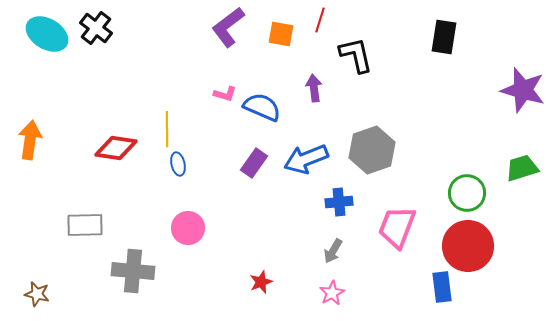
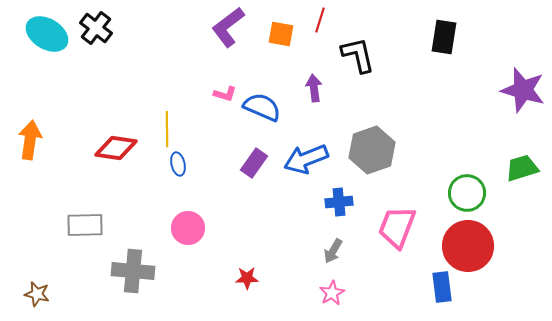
black L-shape: moved 2 px right
red star: moved 14 px left, 4 px up; rotated 20 degrees clockwise
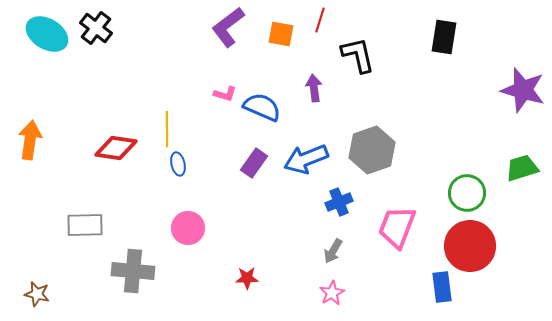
blue cross: rotated 16 degrees counterclockwise
red circle: moved 2 px right
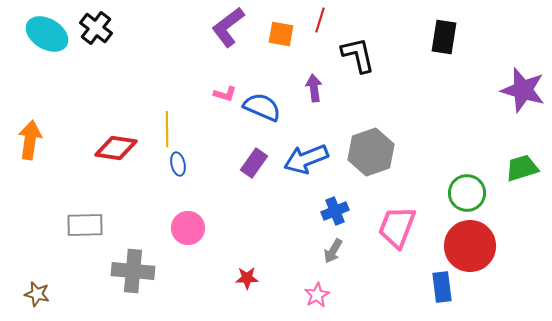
gray hexagon: moved 1 px left, 2 px down
blue cross: moved 4 px left, 9 px down
pink star: moved 15 px left, 2 px down
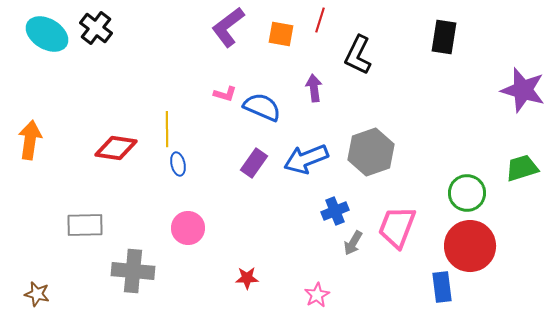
black L-shape: rotated 141 degrees counterclockwise
gray arrow: moved 20 px right, 8 px up
